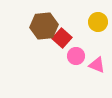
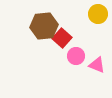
yellow circle: moved 8 px up
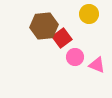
yellow circle: moved 9 px left
red square: rotated 12 degrees clockwise
pink circle: moved 1 px left, 1 px down
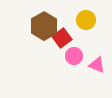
yellow circle: moved 3 px left, 6 px down
brown hexagon: rotated 24 degrees counterclockwise
pink circle: moved 1 px left, 1 px up
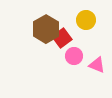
brown hexagon: moved 2 px right, 3 px down
